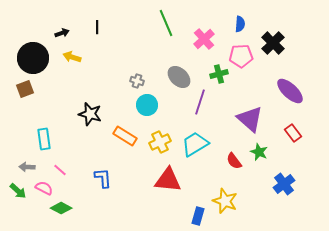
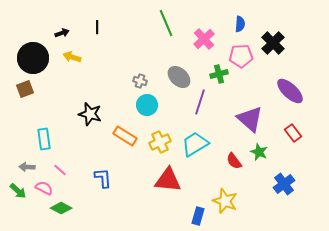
gray cross: moved 3 px right
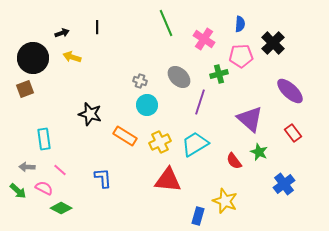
pink cross: rotated 15 degrees counterclockwise
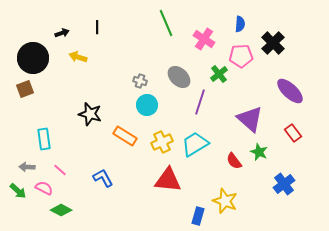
yellow arrow: moved 6 px right
green cross: rotated 24 degrees counterclockwise
yellow cross: moved 2 px right
blue L-shape: rotated 25 degrees counterclockwise
green diamond: moved 2 px down
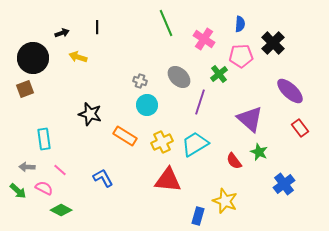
red rectangle: moved 7 px right, 5 px up
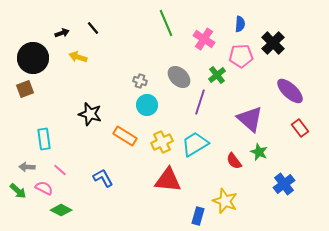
black line: moved 4 px left, 1 px down; rotated 40 degrees counterclockwise
green cross: moved 2 px left, 1 px down
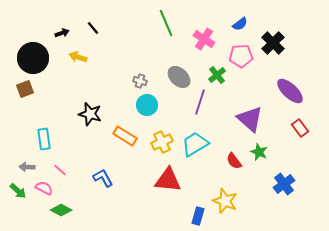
blue semicircle: rotated 49 degrees clockwise
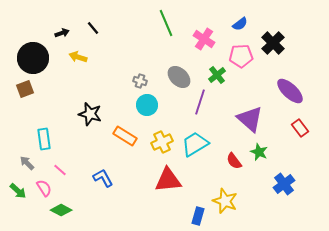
gray arrow: moved 4 px up; rotated 42 degrees clockwise
red triangle: rotated 12 degrees counterclockwise
pink semicircle: rotated 30 degrees clockwise
